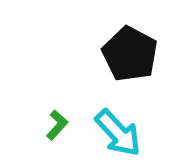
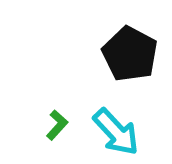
cyan arrow: moved 2 px left, 1 px up
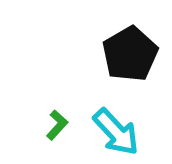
black pentagon: rotated 14 degrees clockwise
